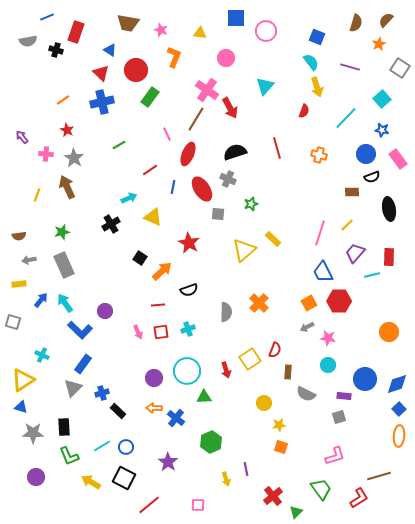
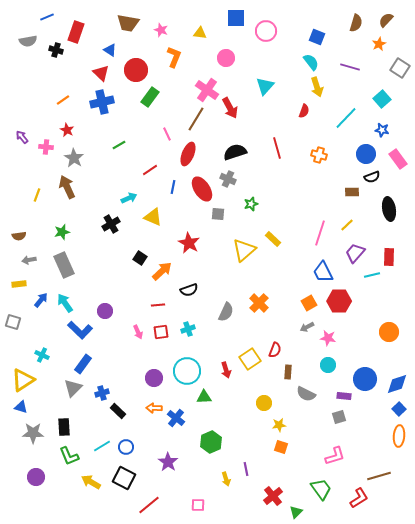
pink cross at (46, 154): moved 7 px up
gray semicircle at (226, 312): rotated 24 degrees clockwise
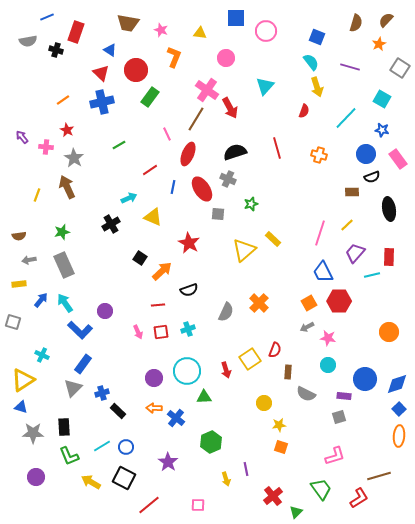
cyan square at (382, 99): rotated 18 degrees counterclockwise
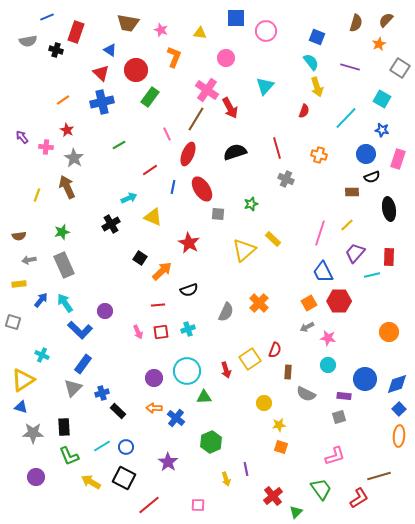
pink rectangle at (398, 159): rotated 54 degrees clockwise
gray cross at (228, 179): moved 58 px right
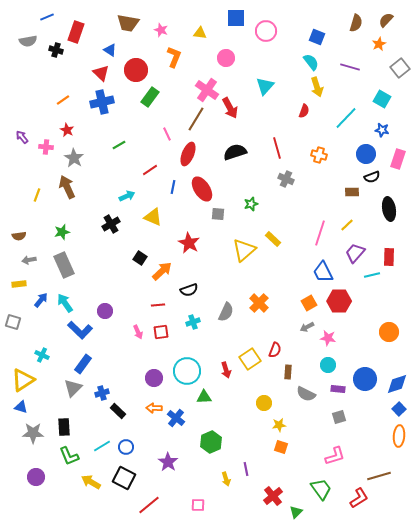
gray square at (400, 68): rotated 18 degrees clockwise
cyan arrow at (129, 198): moved 2 px left, 2 px up
cyan cross at (188, 329): moved 5 px right, 7 px up
purple rectangle at (344, 396): moved 6 px left, 7 px up
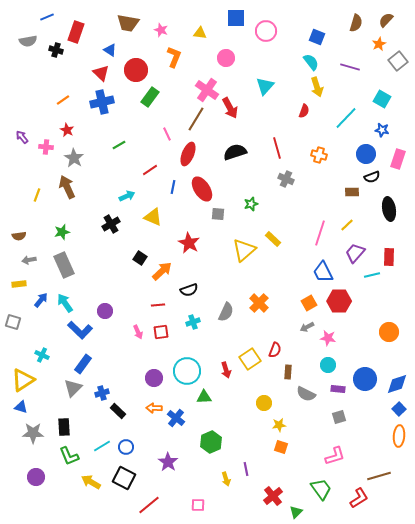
gray square at (400, 68): moved 2 px left, 7 px up
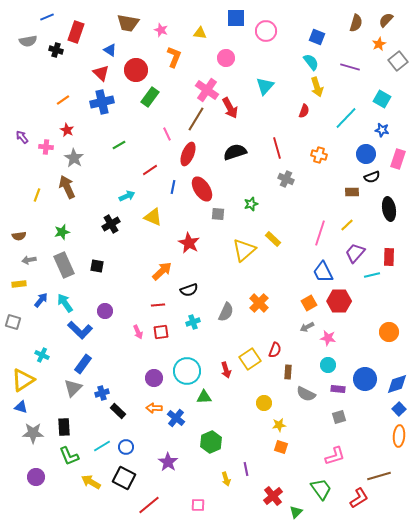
black square at (140, 258): moved 43 px left, 8 px down; rotated 24 degrees counterclockwise
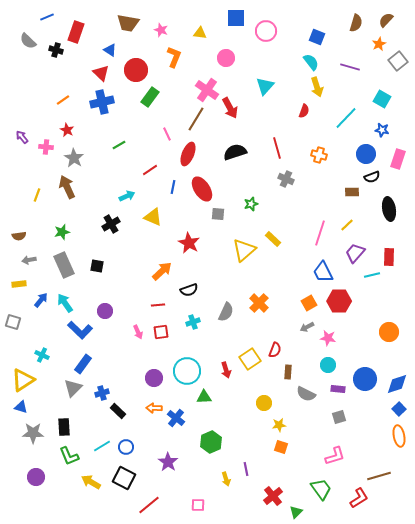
gray semicircle at (28, 41): rotated 54 degrees clockwise
orange ellipse at (399, 436): rotated 15 degrees counterclockwise
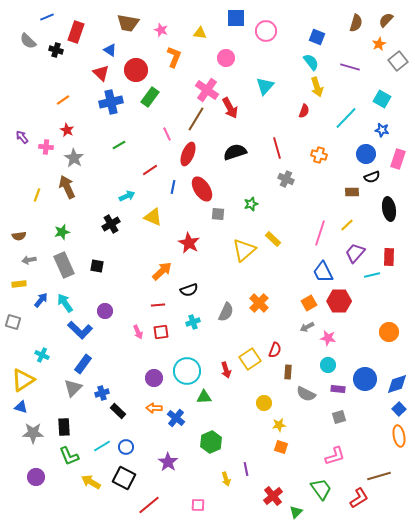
blue cross at (102, 102): moved 9 px right
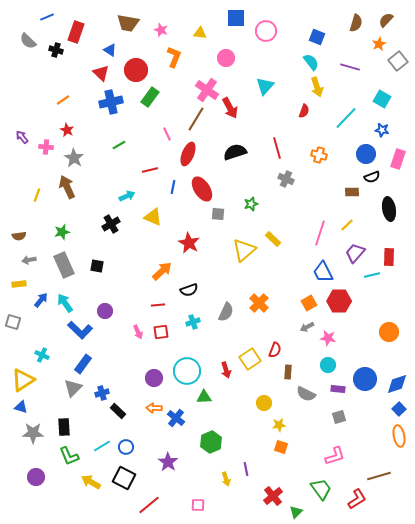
red line at (150, 170): rotated 21 degrees clockwise
red L-shape at (359, 498): moved 2 px left, 1 px down
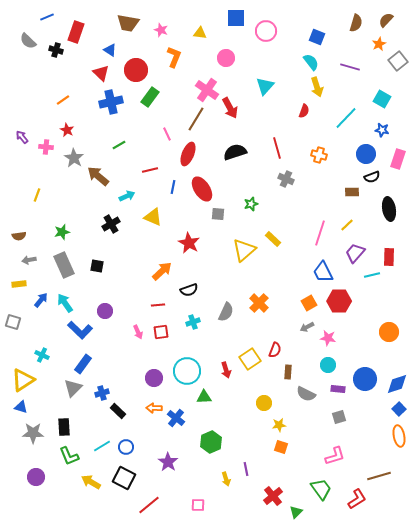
brown arrow at (67, 187): moved 31 px right, 11 px up; rotated 25 degrees counterclockwise
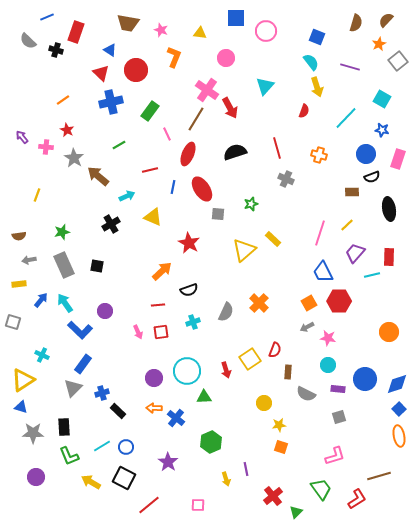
green rectangle at (150, 97): moved 14 px down
